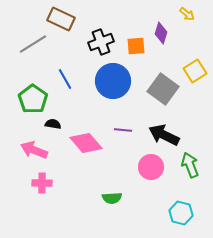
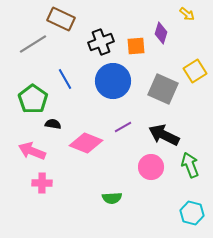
gray square: rotated 12 degrees counterclockwise
purple line: moved 3 px up; rotated 36 degrees counterclockwise
pink diamond: rotated 28 degrees counterclockwise
pink arrow: moved 2 px left, 1 px down
cyan hexagon: moved 11 px right
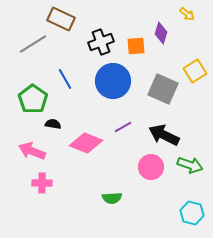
green arrow: rotated 130 degrees clockwise
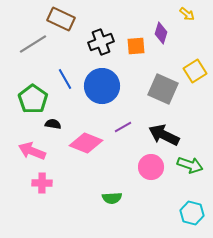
blue circle: moved 11 px left, 5 px down
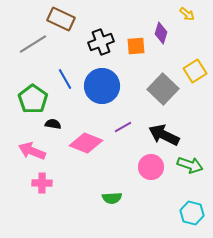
gray square: rotated 20 degrees clockwise
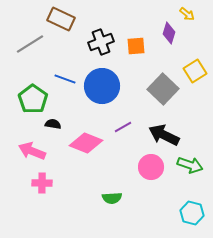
purple diamond: moved 8 px right
gray line: moved 3 px left
blue line: rotated 40 degrees counterclockwise
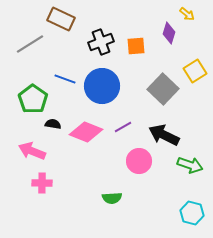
pink diamond: moved 11 px up
pink circle: moved 12 px left, 6 px up
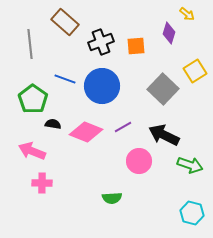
brown rectangle: moved 4 px right, 3 px down; rotated 16 degrees clockwise
gray line: rotated 64 degrees counterclockwise
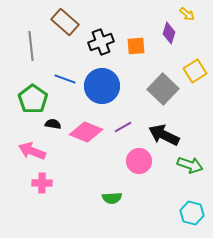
gray line: moved 1 px right, 2 px down
